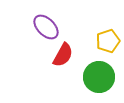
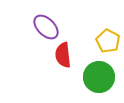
yellow pentagon: rotated 25 degrees counterclockwise
red semicircle: rotated 145 degrees clockwise
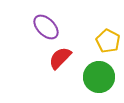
red semicircle: moved 3 px left, 3 px down; rotated 50 degrees clockwise
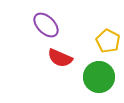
purple ellipse: moved 2 px up
red semicircle: rotated 110 degrees counterclockwise
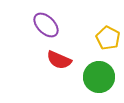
yellow pentagon: moved 3 px up
red semicircle: moved 1 px left, 2 px down
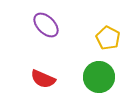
red semicircle: moved 16 px left, 19 px down
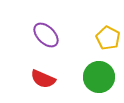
purple ellipse: moved 10 px down
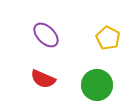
green circle: moved 2 px left, 8 px down
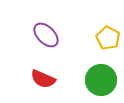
green circle: moved 4 px right, 5 px up
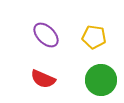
yellow pentagon: moved 14 px left, 1 px up; rotated 20 degrees counterclockwise
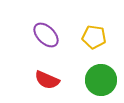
red semicircle: moved 4 px right, 1 px down
